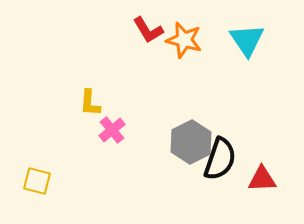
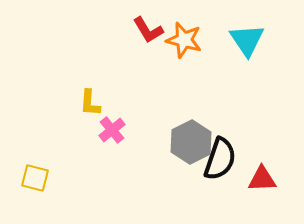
yellow square: moved 2 px left, 3 px up
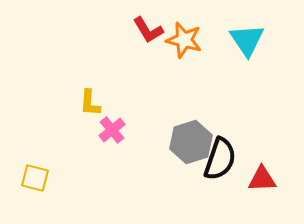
gray hexagon: rotated 9 degrees clockwise
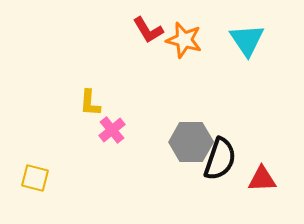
gray hexagon: rotated 18 degrees clockwise
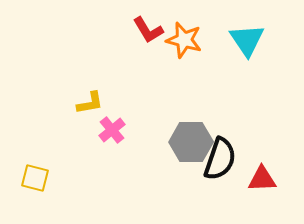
yellow L-shape: rotated 104 degrees counterclockwise
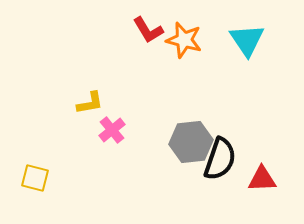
gray hexagon: rotated 6 degrees counterclockwise
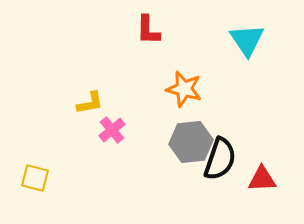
red L-shape: rotated 32 degrees clockwise
orange star: moved 49 px down
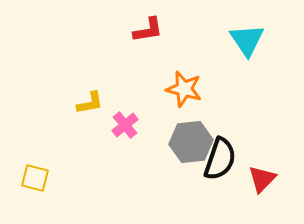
red L-shape: rotated 100 degrees counterclockwise
pink cross: moved 13 px right, 5 px up
red triangle: rotated 44 degrees counterclockwise
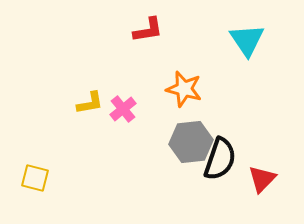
pink cross: moved 2 px left, 16 px up
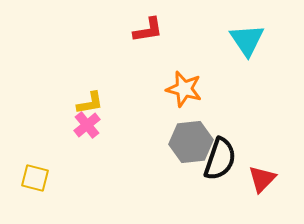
pink cross: moved 36 px left, 16 px down
